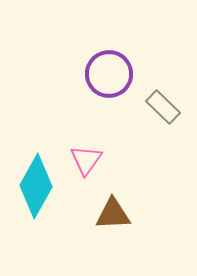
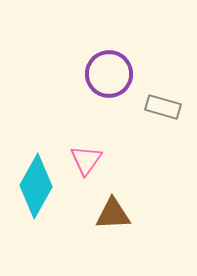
gray rectangle: rotated 28 degrees counterclockwise
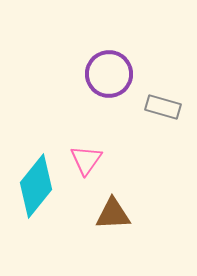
cyan diamond: rotated 10 degrees clockwise
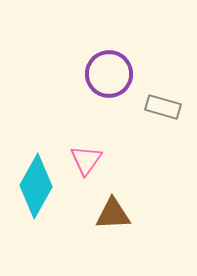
cyan diamond: rotated 10 degrees counterclockwise
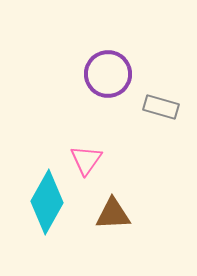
purple circle: moved 1 px left
gray rectangle: moved 2 px left
cyan diamond: moved 11 px right, 16 px down
